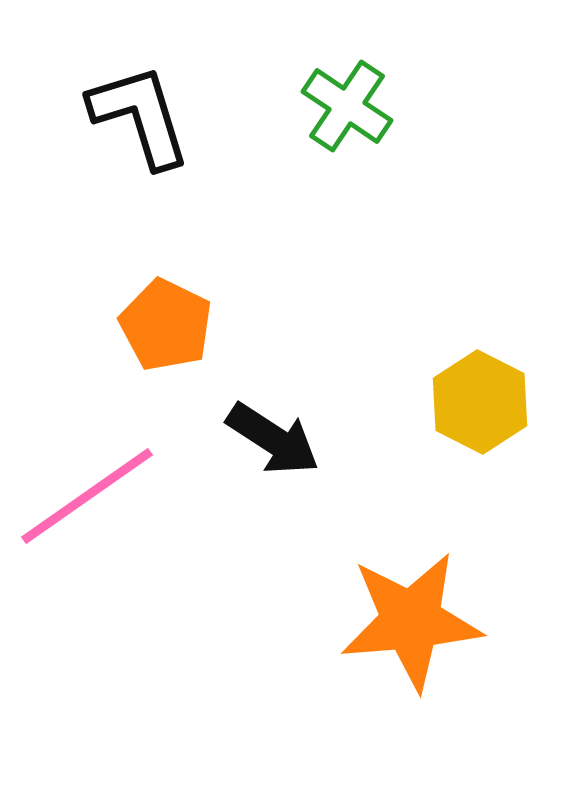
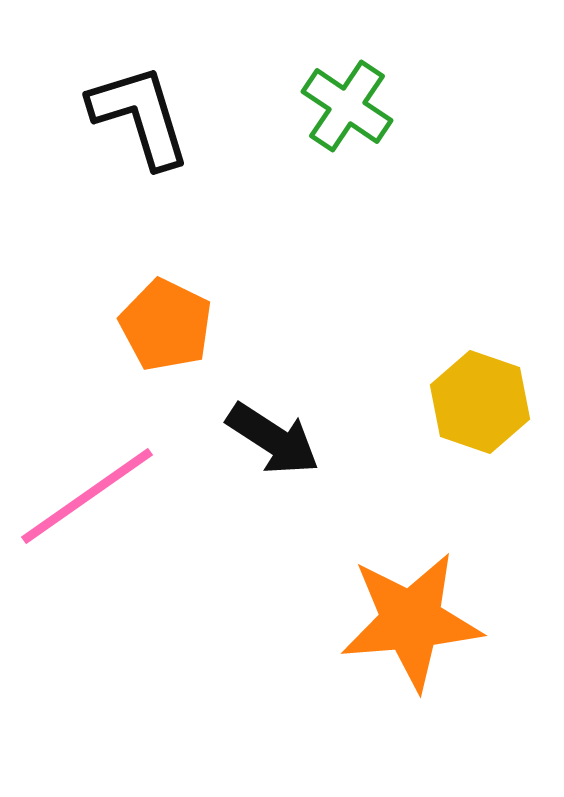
yellow hexagon: rotated 8 degrees counterclockwise
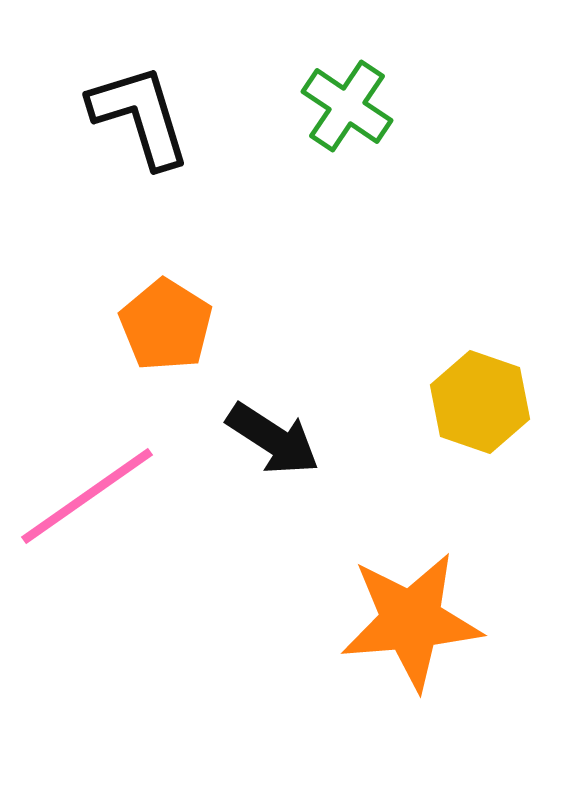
orange pentagon: rotated 6 degrees clockwise
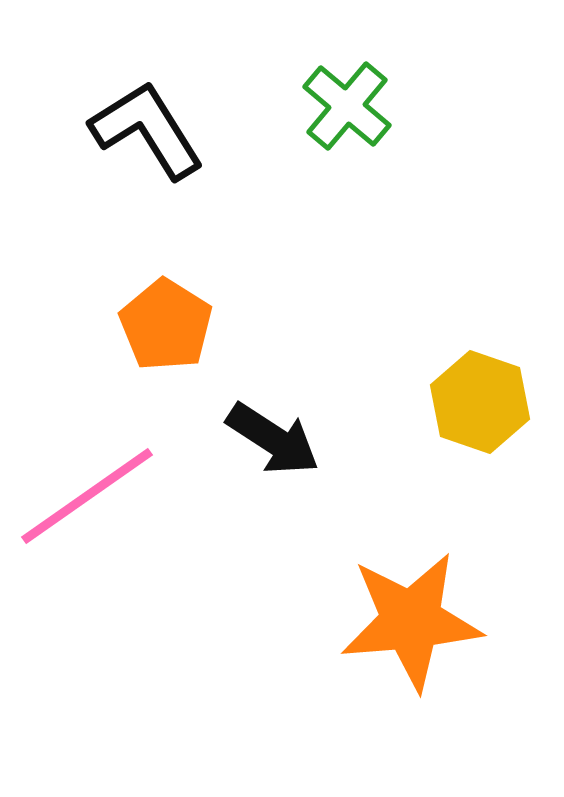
green cross: rotated 6 degrees clockwise
black L-shape: moved 7 px right, 14 px down; rotated 15 degrees counterclockwise
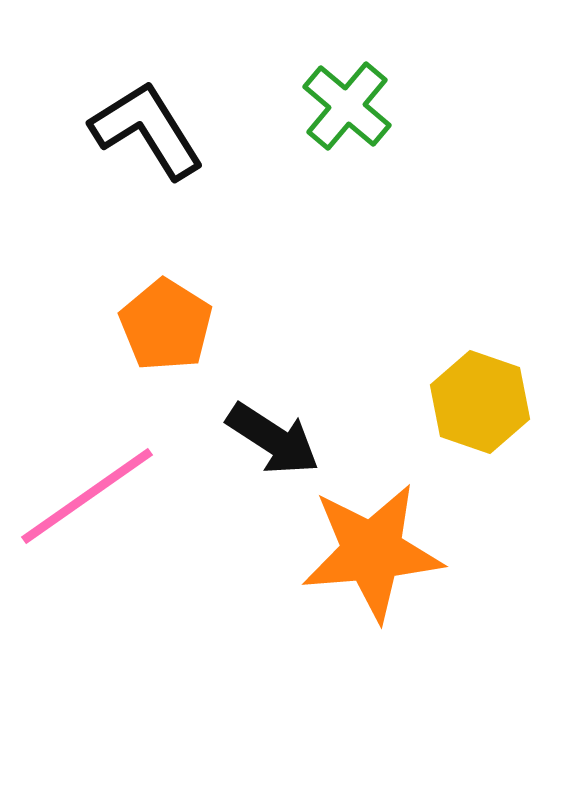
orange star: moved 39 px left, 69 px up
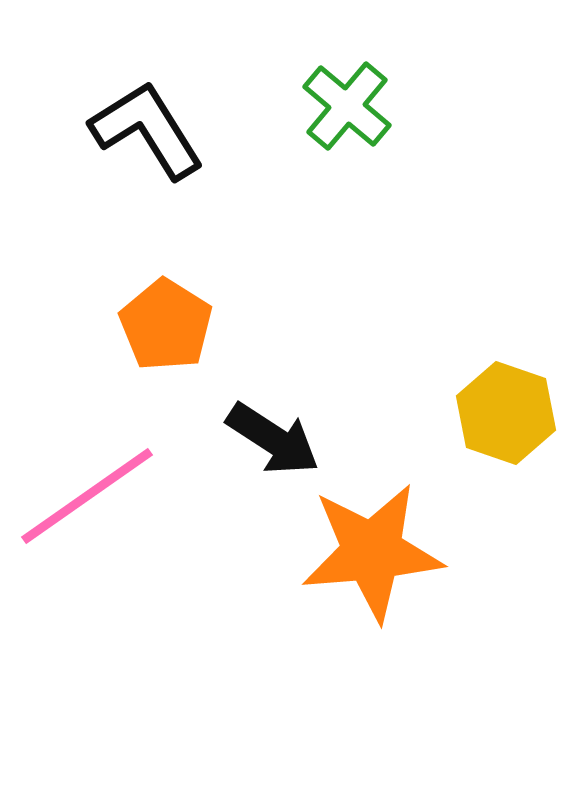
yellow hexagon: moved 26 px right, 11 px down
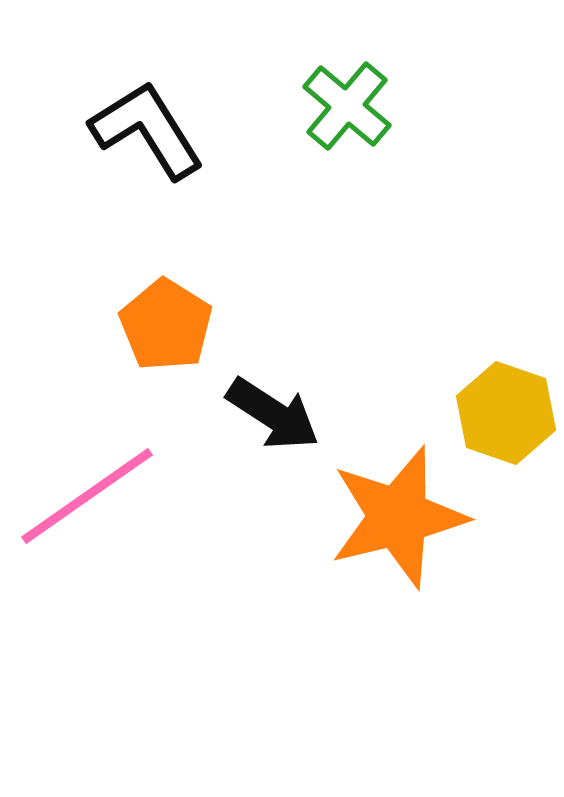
black arrow: moved 25 px up
orange star: moved 26 px right, 35 px up; rotated 9 degrees counterclockwise
